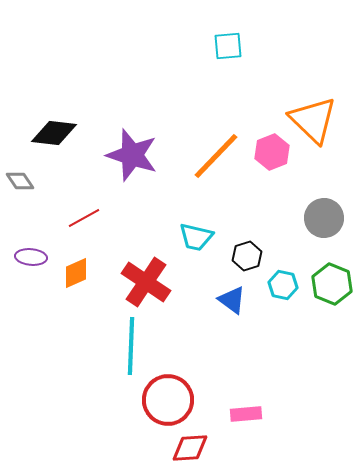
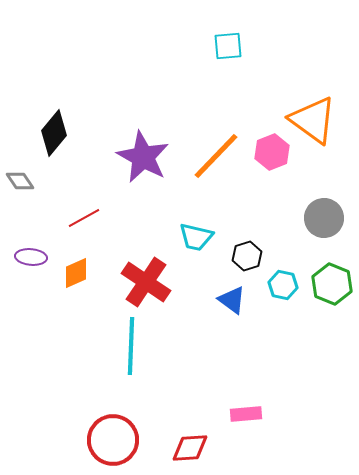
orange triangle: rotated 8 degrees counterclockwise
black diamond: rotated 57 degrees counterclockwise
purple star: moved 11 px right, 2 px down; rotated 10 degrees clockwise
red circle: moved 55 px left, 40 px down
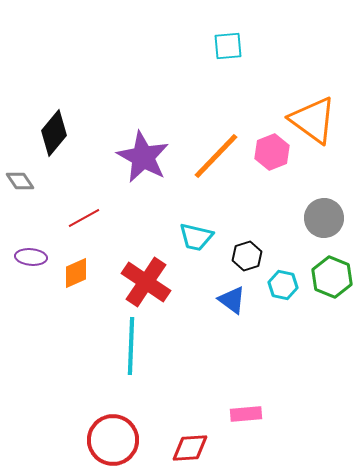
green hexagon: moved 7 px up
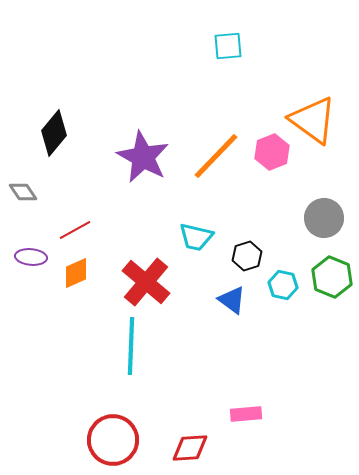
gray diamond: moved 3 px right, 11 px down
red line: moved 9 px left, 12 px down
red cross: rotated 6 degrees clockwise
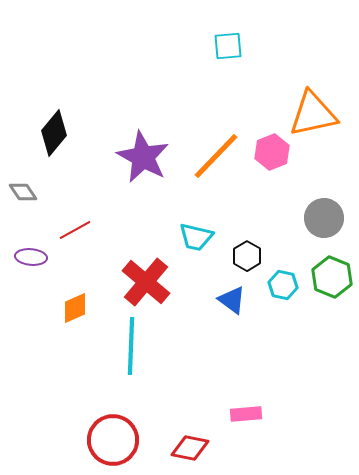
orange triangle: moved 6 px up; rotated 48 degrees counterclockwise
black hexagon: rotated 12 degrees counterclockwise
orange diamond: moved 1 px left, 35 px down
red diamond: rotated 15 degrees clockwise
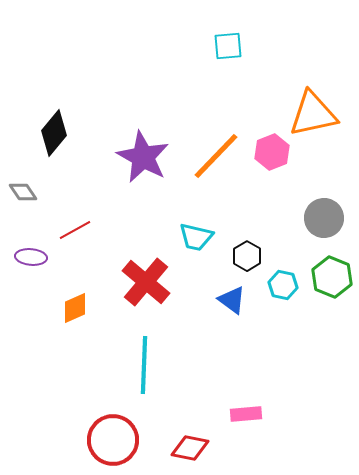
cyan line: moved 13 px right, 19 px down
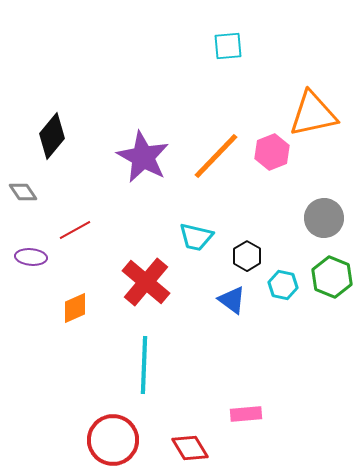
black diamond: moved 2 px left, 3 px down
red diamond: rotated 48 degrees clockwise
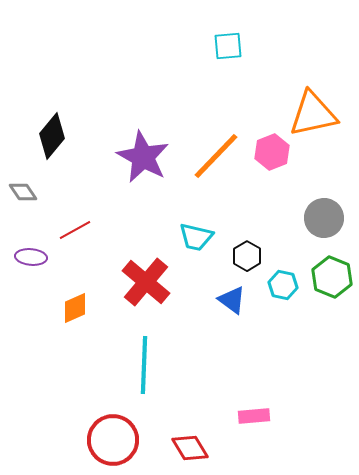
pink rectangle: moved 8 px right, 2 px down
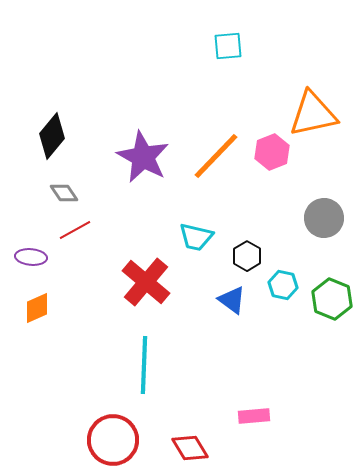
gray diamond: moved 41 px right, 1 px down
green hexagon: moved 22 px down
orange diamond: moved 38 px left
